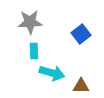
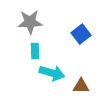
cyan rectangle: moved 1 px right
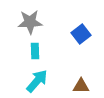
cyan arrow: moved 15 px left, 8 px down; rotated 65 degrees counterclockwise
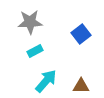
cyan rectangle: rotated 63 degrees clockwise
cyan arrow: moved 9 px right
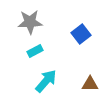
brown triangle: moved 9 px right, 2 px up
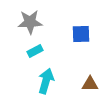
blue square: rotated 36 degrees clockwise
cyan arrow: rotated 25 degrees counterclockwise
